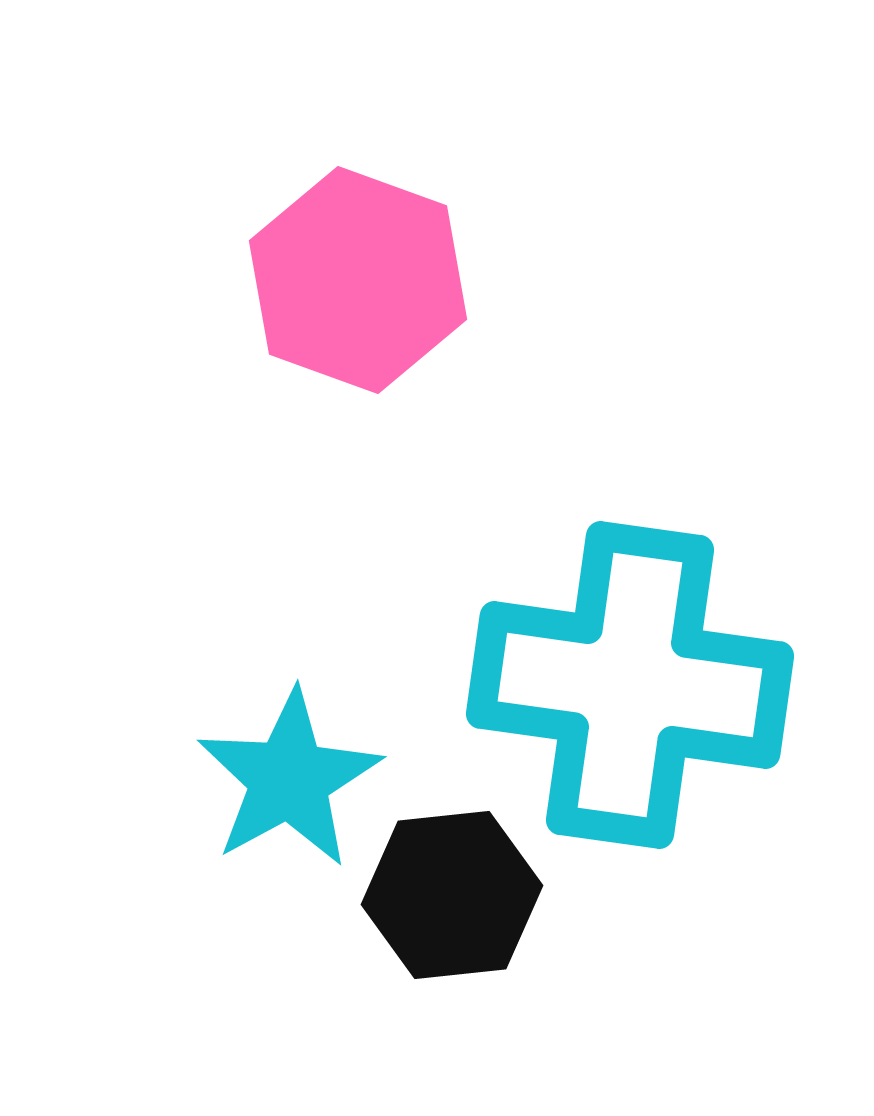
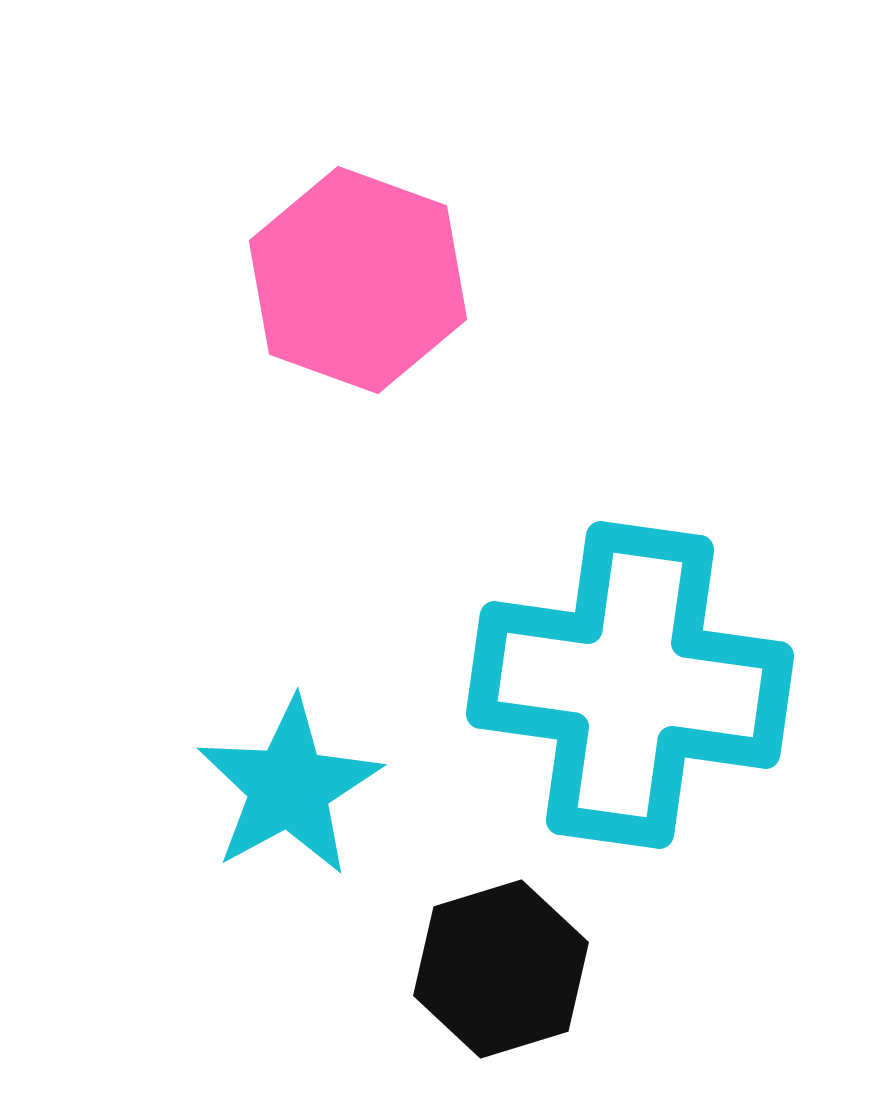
cyan star: moved 8 px down
black hexagon: moved 49 px right, 74 px down; rotated 11 degrees counterclockwise
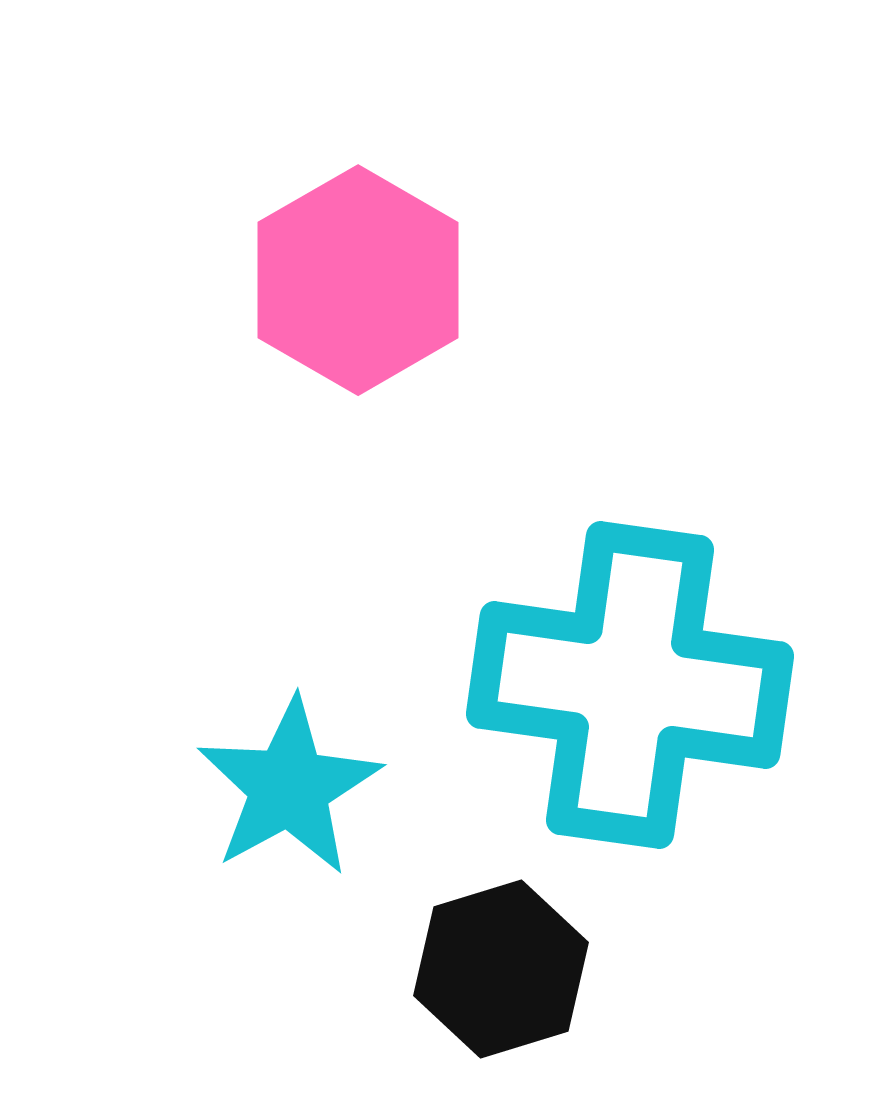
pink hexagon: rotated 10 degrees clockwise
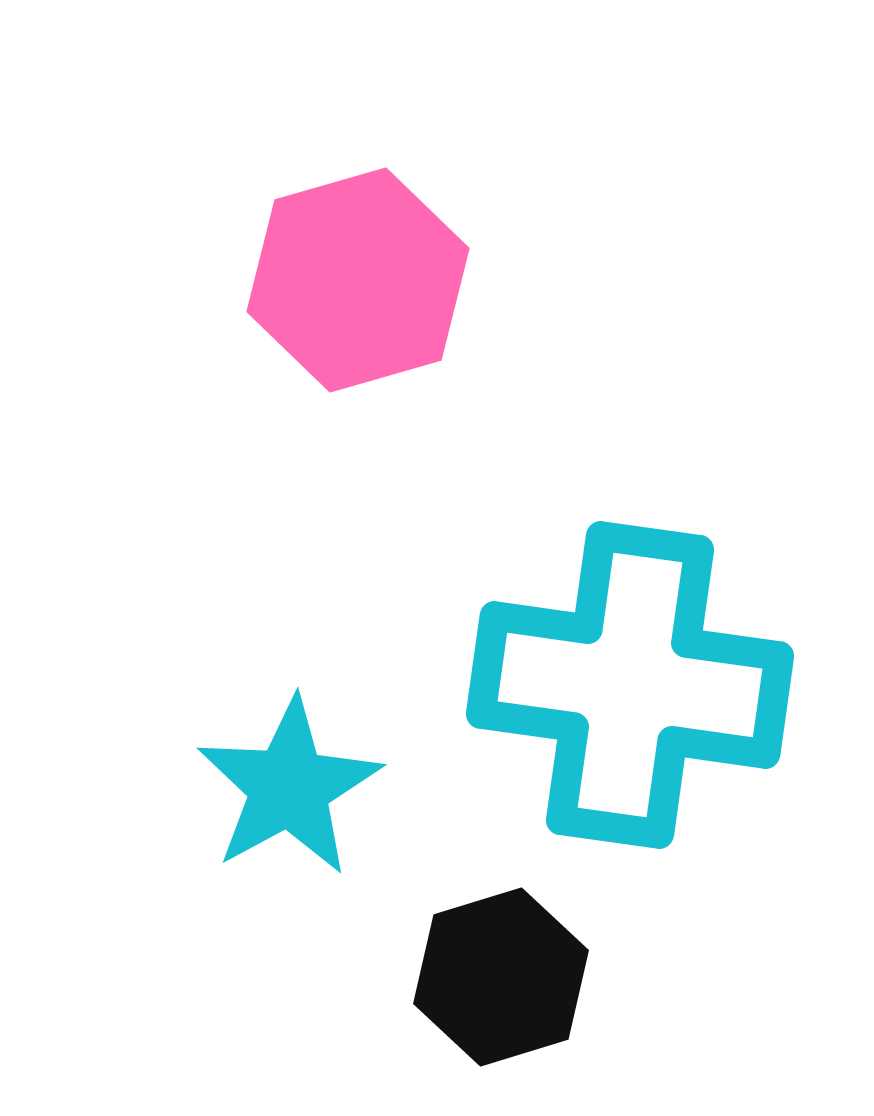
pink hexagon: rotated 14 degrees clockwise
black hexagon: moved 8 px down
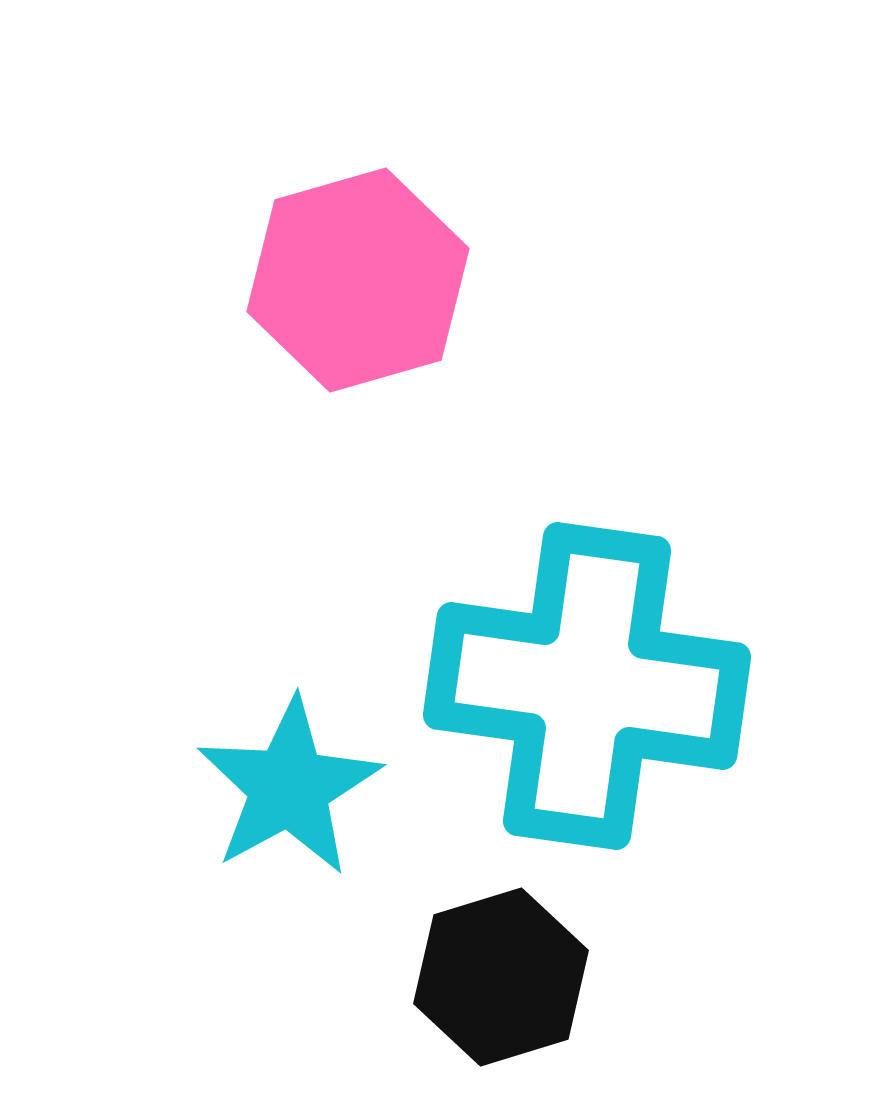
cyan cross: moved 43 px left, 1 px down
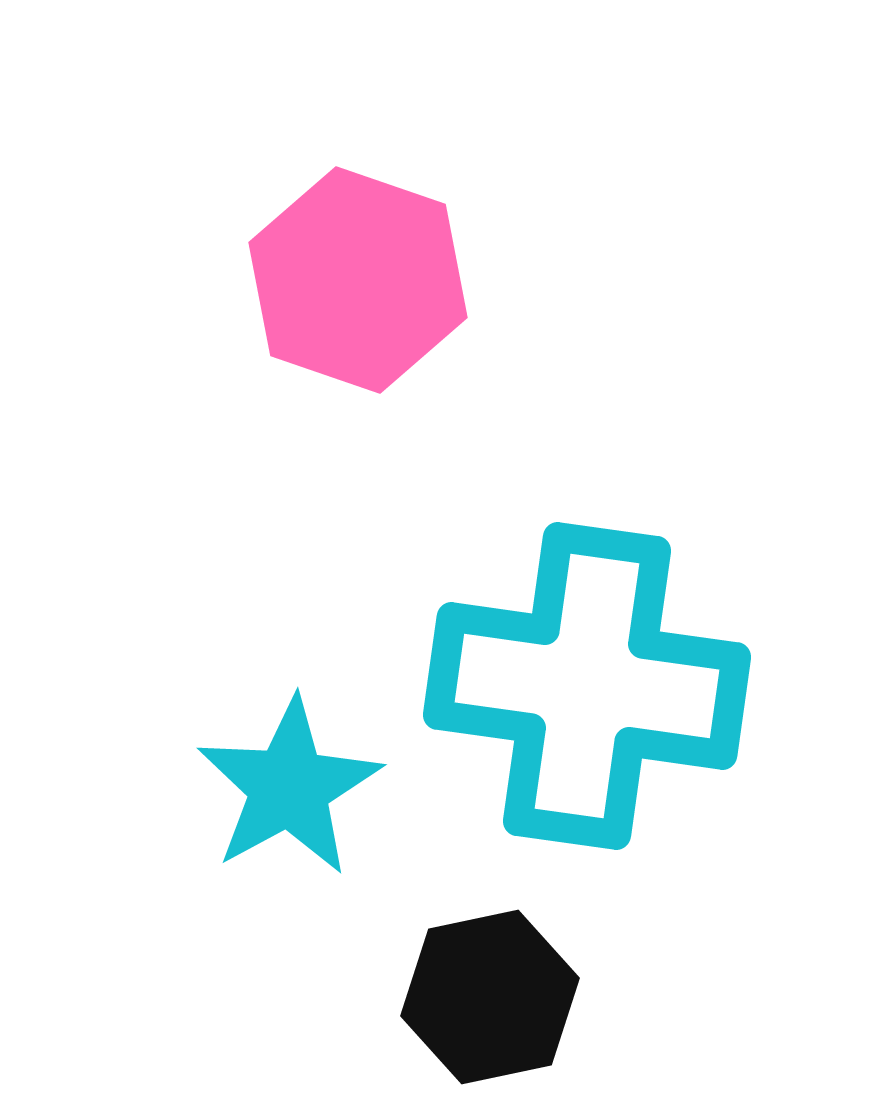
pink hexagon: rotated 25 degrees counterclockwise
black hexagon: moved 11 px left, 20 px down; rotated 5 degrees clockwise
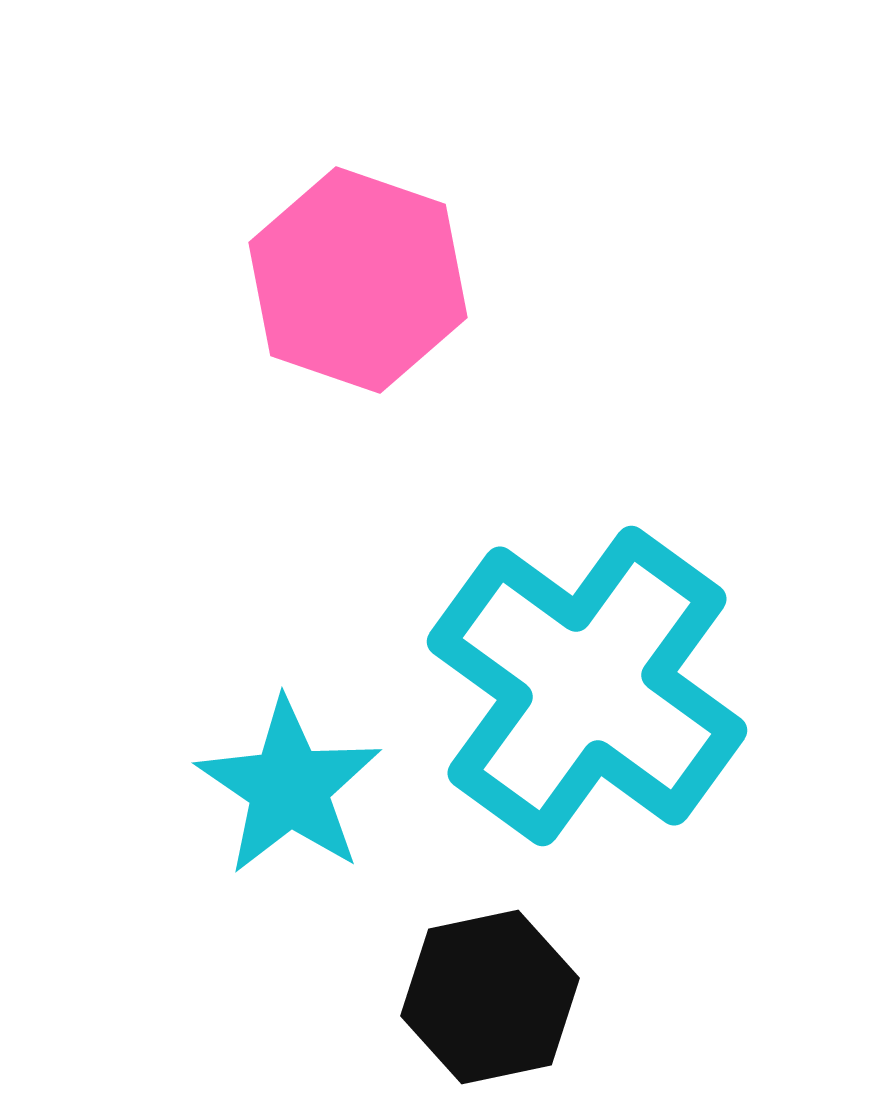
cyan cross: rotated 28 degrees clockwise
cyan star: rotated 9 degrees counterclockwise
